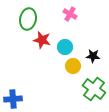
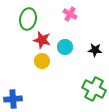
black star: moved 2 px right, 6 px up
yellow circle: moved 31 px left, 5 px up
green cross: rotated 10 degrees counterclockwise
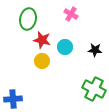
pink cross: moved 1 px right
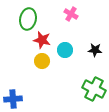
cyan circle: moved 3 px down
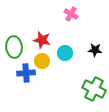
green ellipse: moved 14 px left, 28 px down; rotated 15 degrees counterclockwise
cyan circle: moved 3 px down
blue cross: moved 13 px right, 26 px up
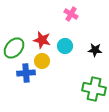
green ellipse: moved 1 px down; rotated 45 degrees clockwise
cyan circle: moved 7 px up
green cross: rotated 15 degrees counterclockwise
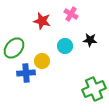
red star: moved 19 px up
black star: moved 5 px left, 10 px up
green cross: rotated 35 degrees counterclockwise
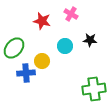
green cross: rotated 15 degrees clockwise
